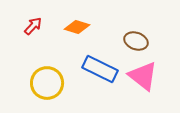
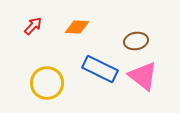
orange diamond: rotated 15 degrees counterclockwise
brown ellipse: rotated 30 degrees counterclockwise
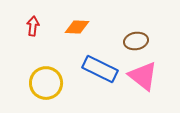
red arrow: rotated 36 degrees counterclockwise
yellow circle: moved 1 px left
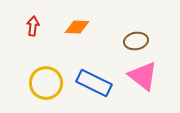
blue rectangle: moved 6 px left, 14 px down
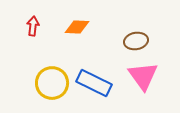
pink triangle: rotated 16 degrees clockwise
yellow circle: moved 6 px right
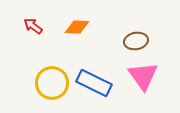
red arrow: rotated 60 degrees counterclockwise
